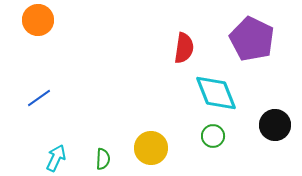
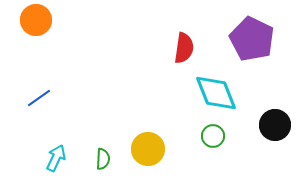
orange circle: moved 2 px left
yellow circle: moved 3 px left, 1 px down
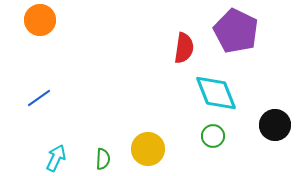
orange circle: moved 4 px right
purple pentagon: moved 16 px left, 8 px up
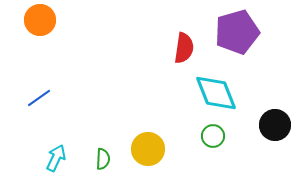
purple pentagon: moved 1 px right, 1 px down; rotated 30 degrees clockwise
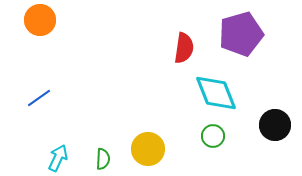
purple pentagon: moved 4 px right, 2 px down
cyan arrow: moved 2 px right
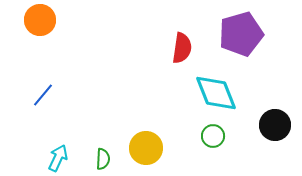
red semicircle: moved 2 px left
blue line: moved 4 px right, 3 px up; rotated 15 degrees counterclockwise
yellow circle: moved 2 px left, 1 px up
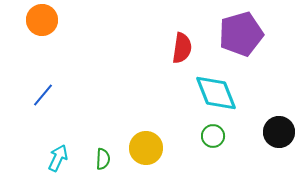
orange circle: moved 2 px right
black circle: moved 4 px right, 7 px down
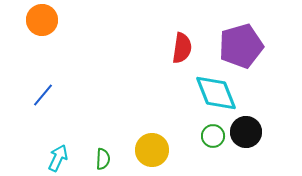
purple pentagon: moved 12 px down
black circle: moved 33 px left
yellow circle: moved 6 px right, 2 px down
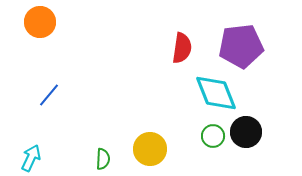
orange circle: moved 2 px left, 2 px down
purple pentagon: rotated 9 degrees clockwise
blue line: moved 6 px right
yellow circle: moved 2 px left, 1 px up
cyan arrow: moved 27 px left
